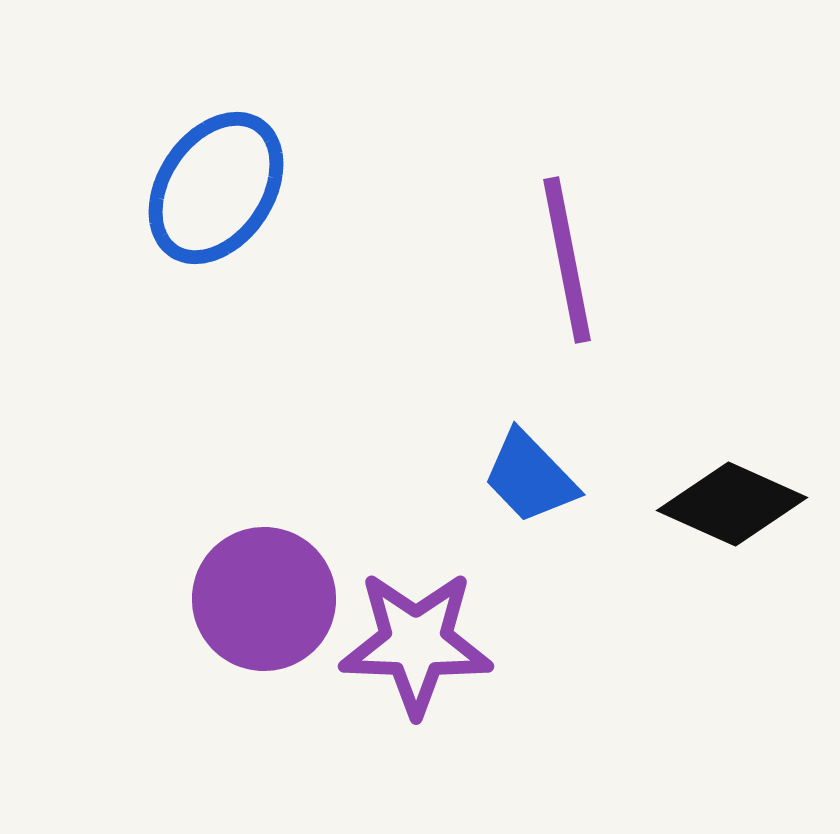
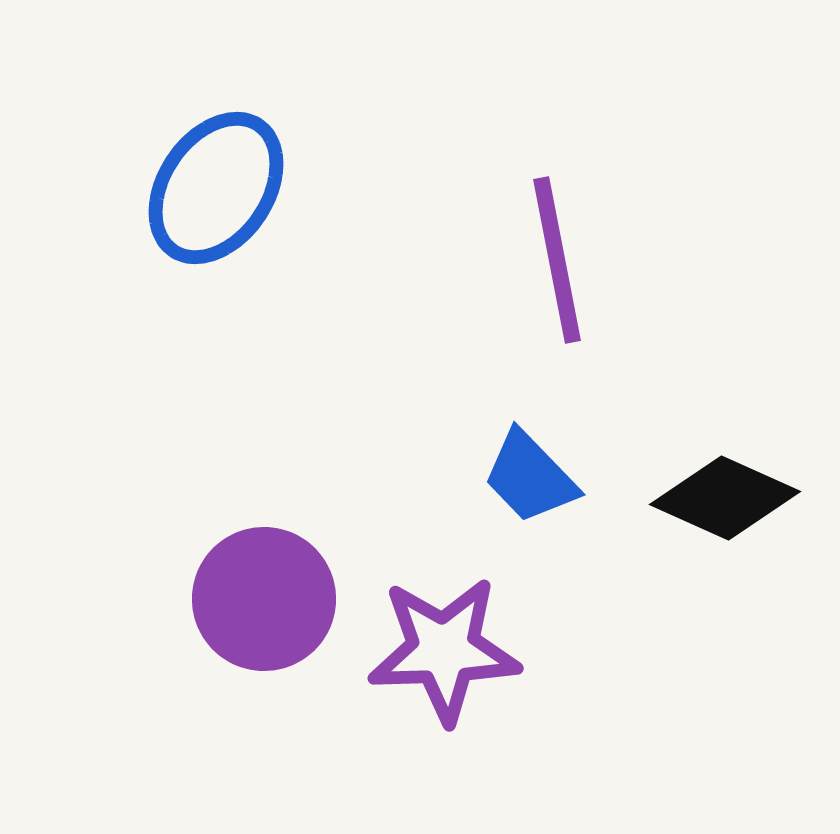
purple line: moved 10 px left
black diamond: moved 7 px left, 6 px up
purple star: moved 28 px right, 7 px down; rotated 4 degrees counterclockwise
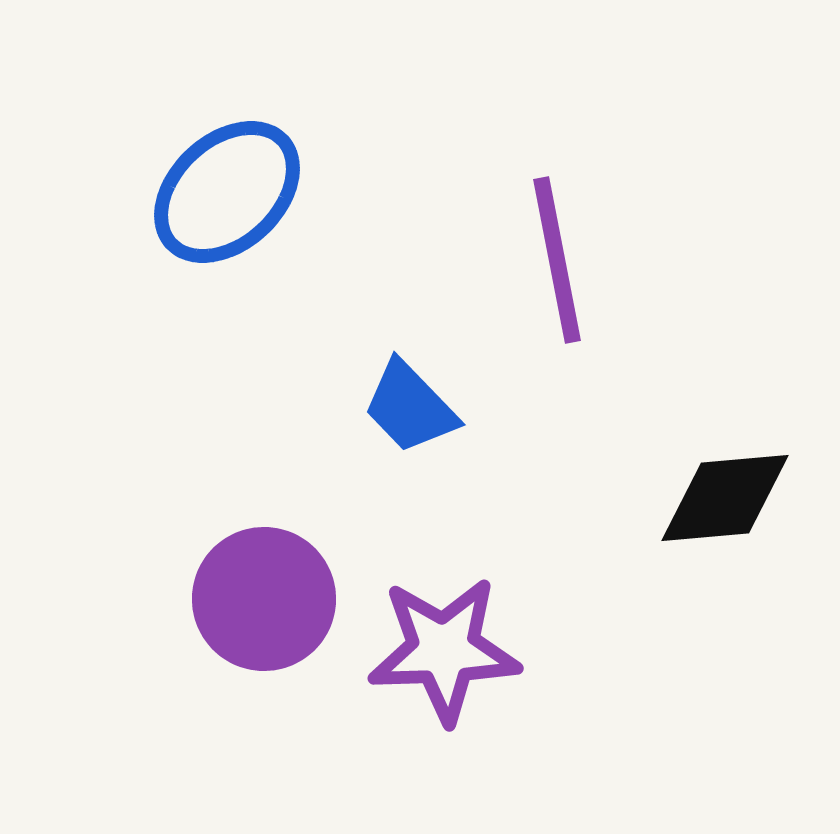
blue ellipse: moved 11 px right, 4 px down; rotated 13 degrees clockwise
blue trapezoid: moved 120 px left, 70 px up
black diamond: rotated 29 degrees counterclockwise
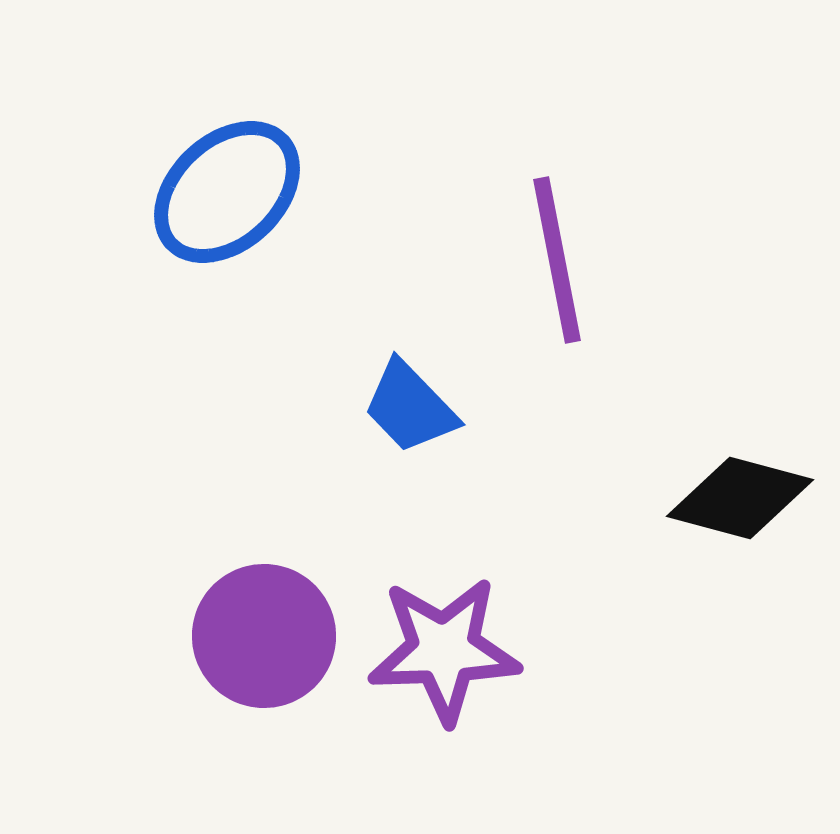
black diamond: moved 15 px right; rotated 20 degrees clockwise
purple circle: moved 37 px down
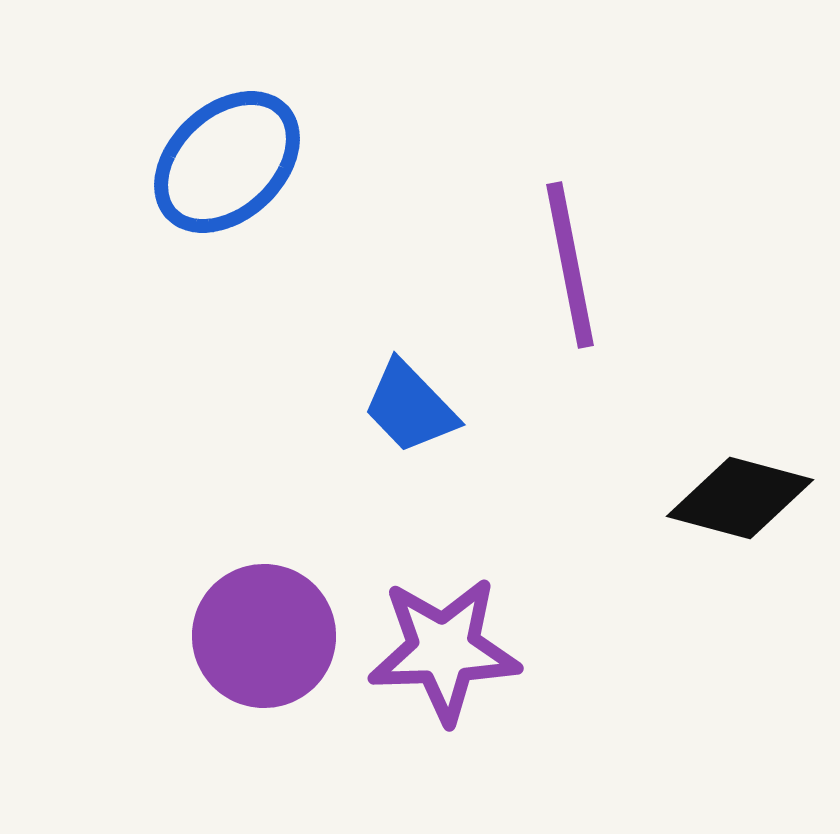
blue ellipse: moved 30 px up
purple line: moved 13 px right, 5 px down
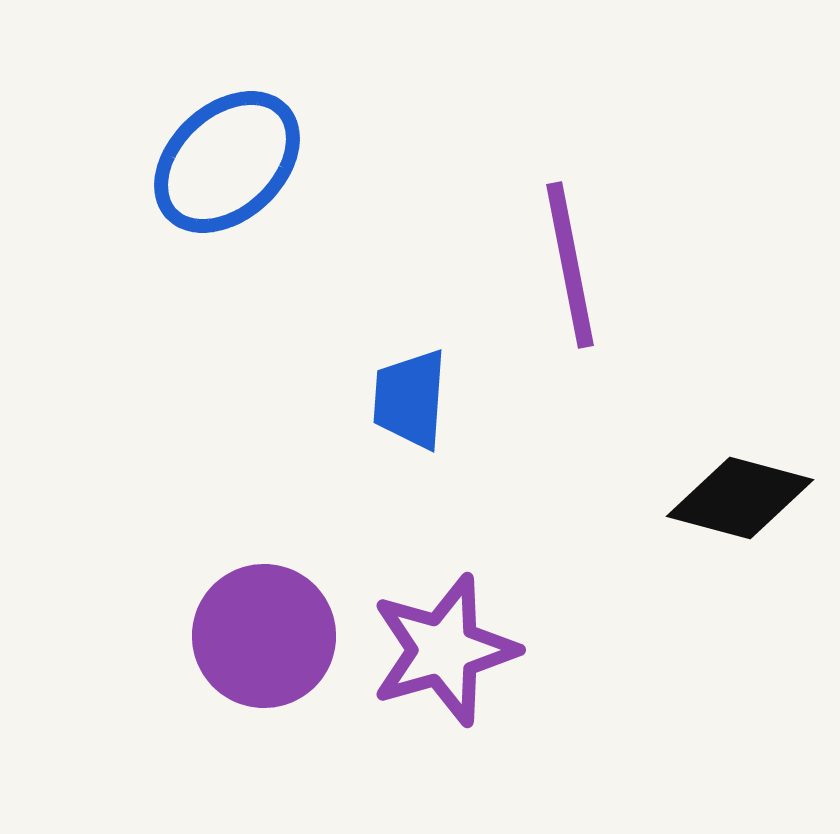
blue trapezoid: moved 8 px up; rotated 48 degrees clockwise
purple star: rotated 14 degrees counterclockwise
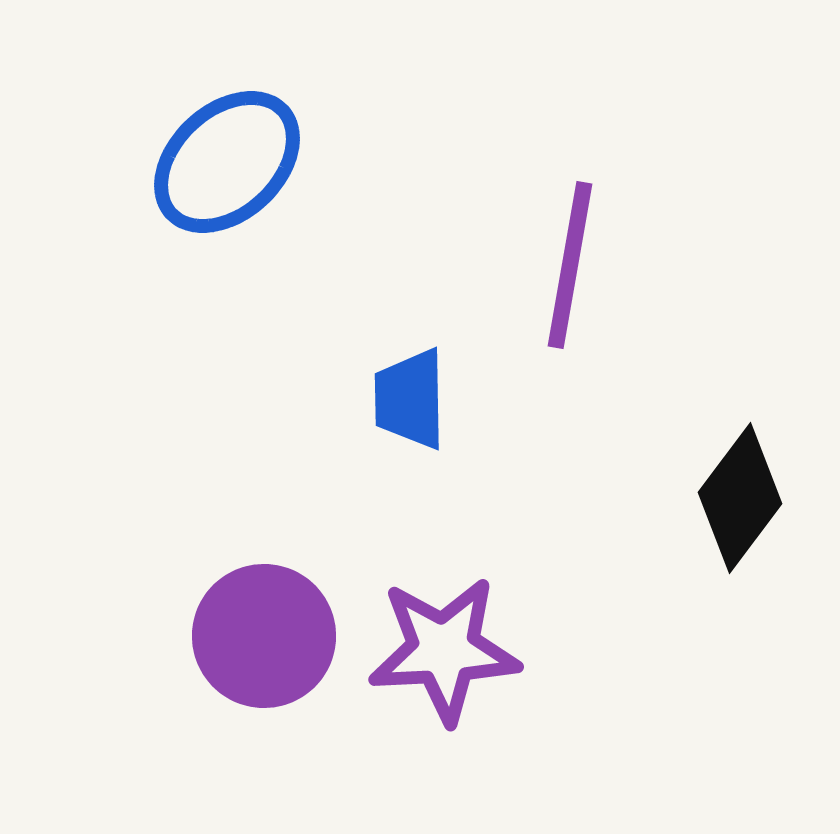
purple line: rotated 21 degrees clockwise
blue trapezoid: rotated 5 degrees counterclockwise
black diamond: rotated 68 degrees counterclockwise
purple star: rotated 13 degrees clockwise
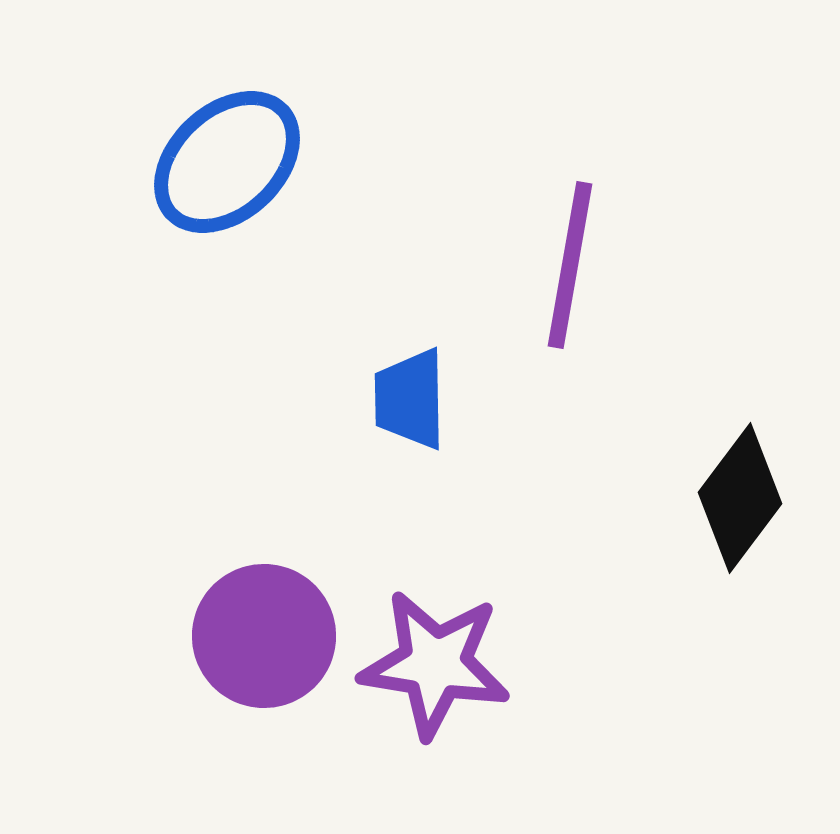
purple star: moved 9 px left, 14 px down; rotated 12 degrees clockwise
